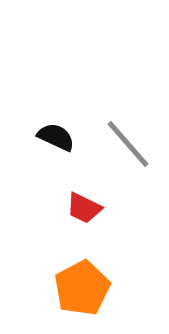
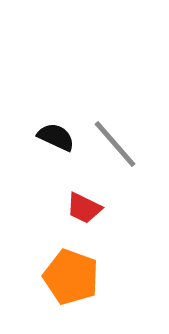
gray line: moved 13 px left
orange pentagon: moved 11 px left, 11 px up; rotated 24 degrees counterclockwise
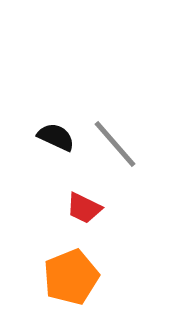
orange pentagon: rotated 30 degrees clockwise
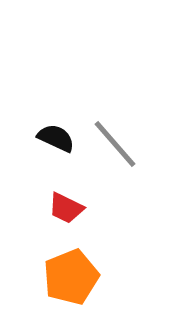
black semicircle: moved 1 px down
red trapezoid: moved 18 px left
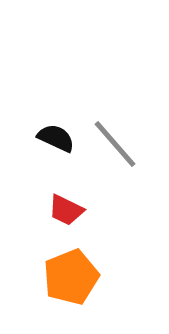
red trapezoid: moved 2 px down
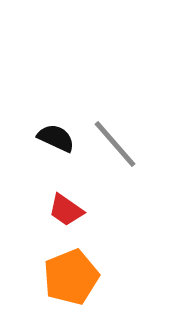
red trapezoid: rotated 9 degrees clockwise
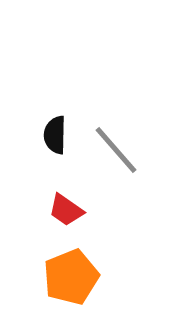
black semicircle: moved 1 px left, 3 px up; rotated 114 degrees counterclockwise
gray line: moved 1 px right, 6 px down
